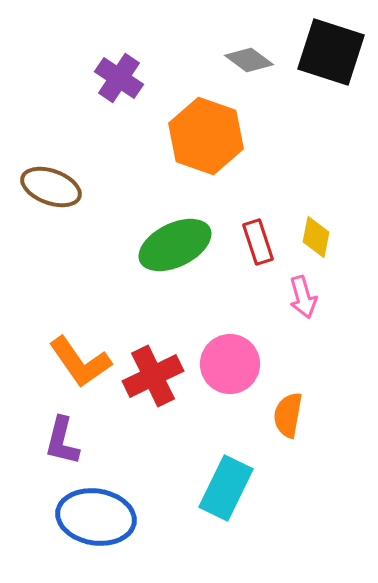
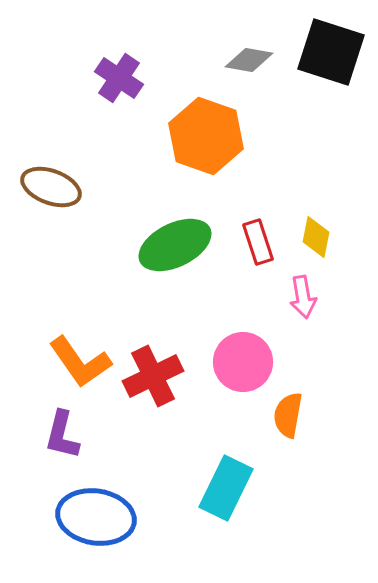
gray diamond: rotated 27 degrees counterclockwise
pink arrow: rotated 6 degrees clockwise
pink circle: moved 13 px right, 2 px up
purple L-shape: moved 6 px up
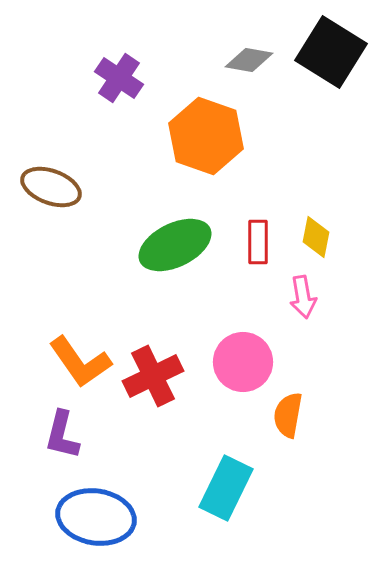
black square: rotated 14 degrees clockwise
red rectangle: rotated 18 degrees clockwise
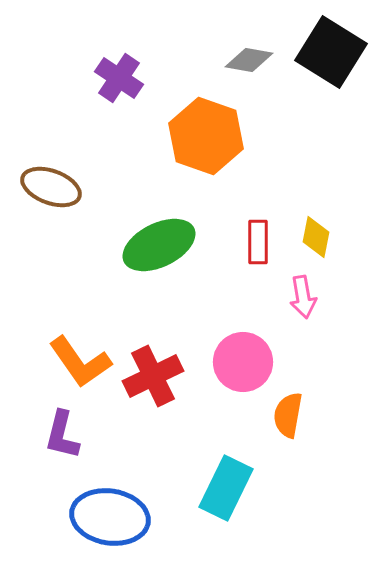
green ellipse: moved 16 px left
blue ellipse: moved 14 px right
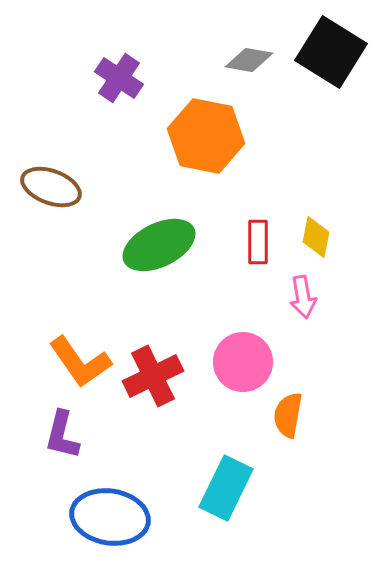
orange hexagon: rotated 8 degrees counterclockwise
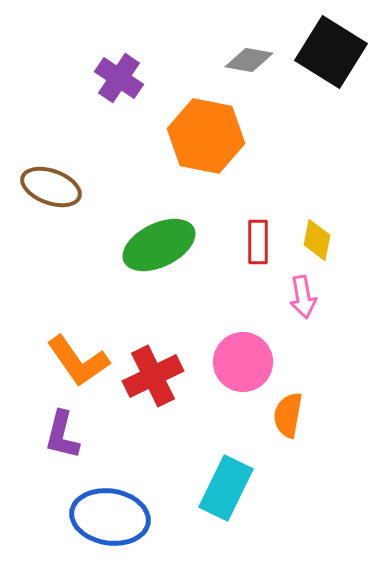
yellow diamond: moved 1 px right, 3 px down
orange L-shape: moved 2 px left, 1 px up
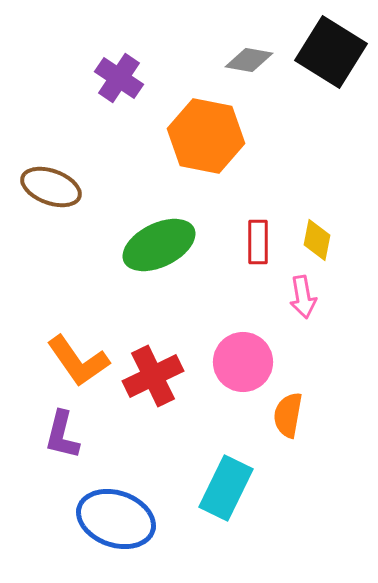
blue ellipse: moved 6 px right, 2 px down; rotated 10 degrees clockwise
